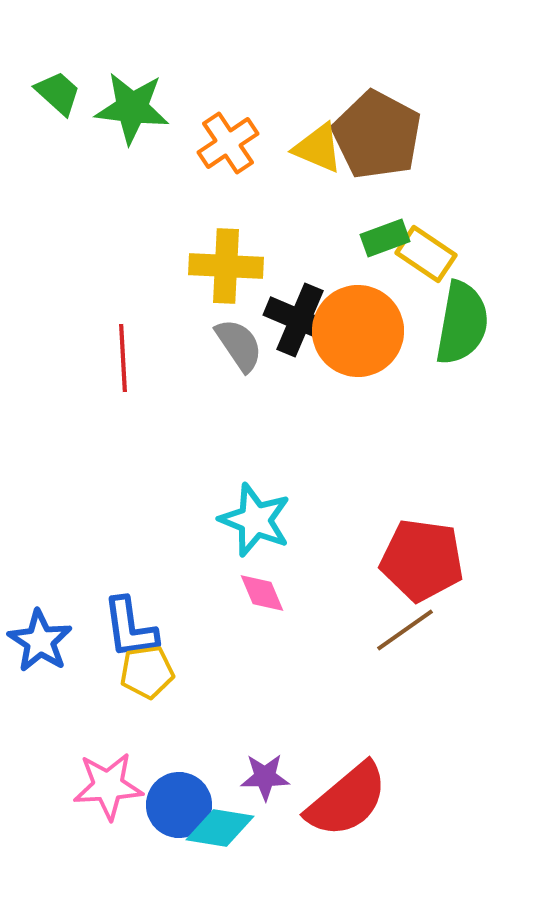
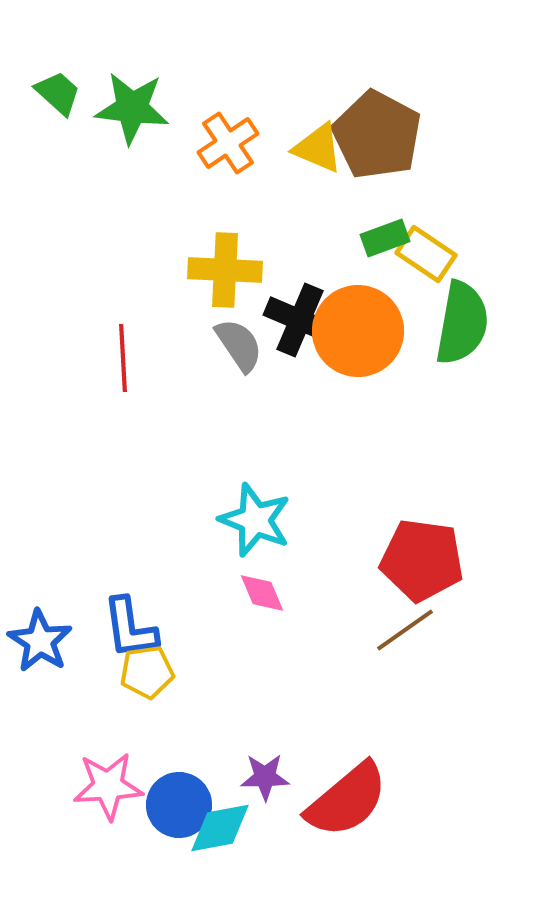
yellow cross: moved 1 px left, 4 px down
cyan diamond: rotated 20 degrees counterclockwise
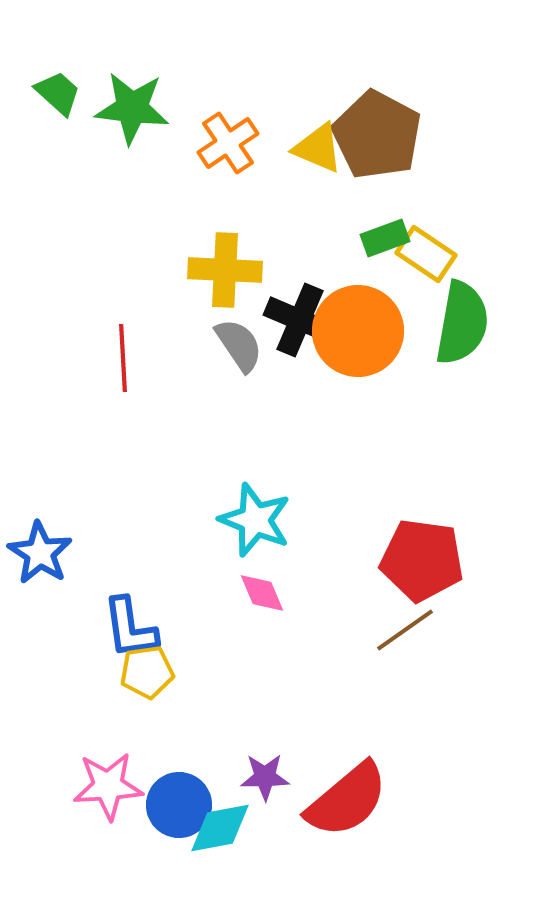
blue star: moved 88 px up
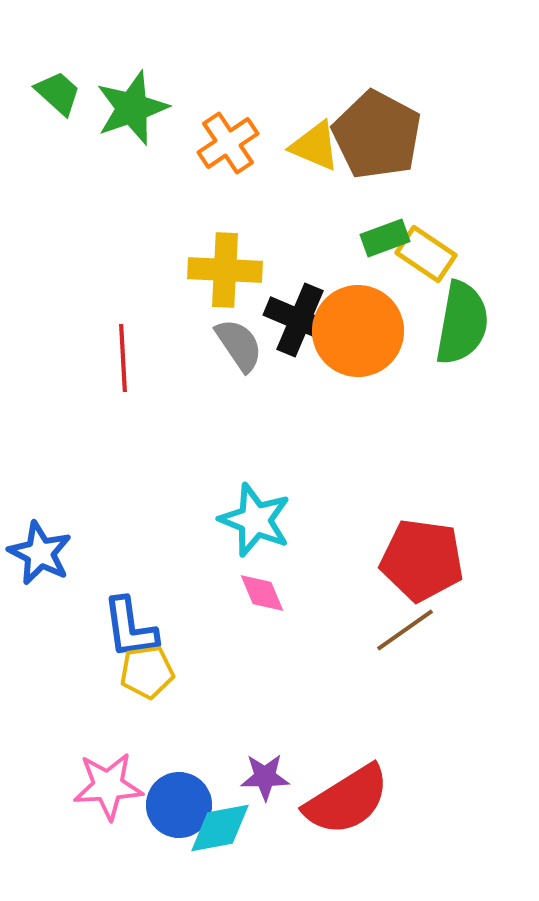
green star: rotated 26 degrees counterclockwise
yellow triangle: moved 3 px left, 2 px up
blue star: rotated 6 degrees counterclockwise
red semicircle: rotated 8 degrees clockwise
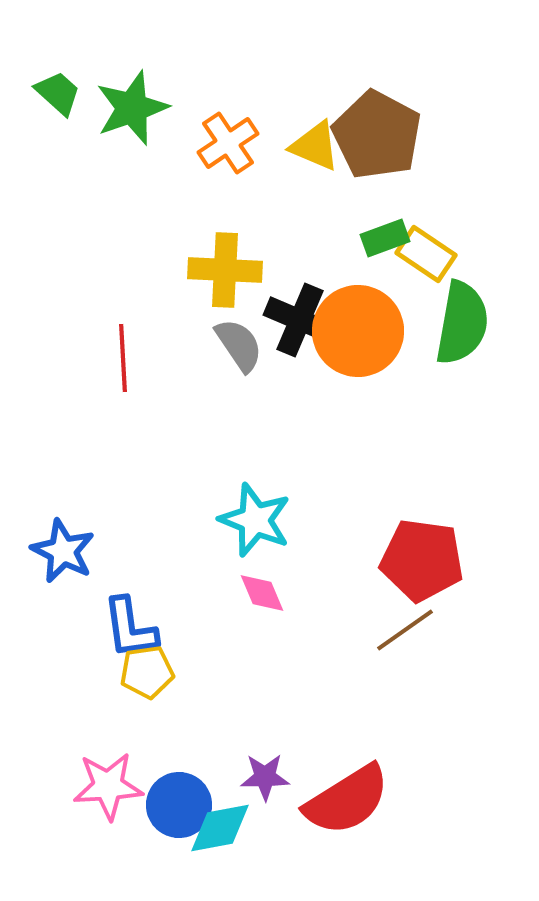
blue star: moved 23 px right, 2 px up
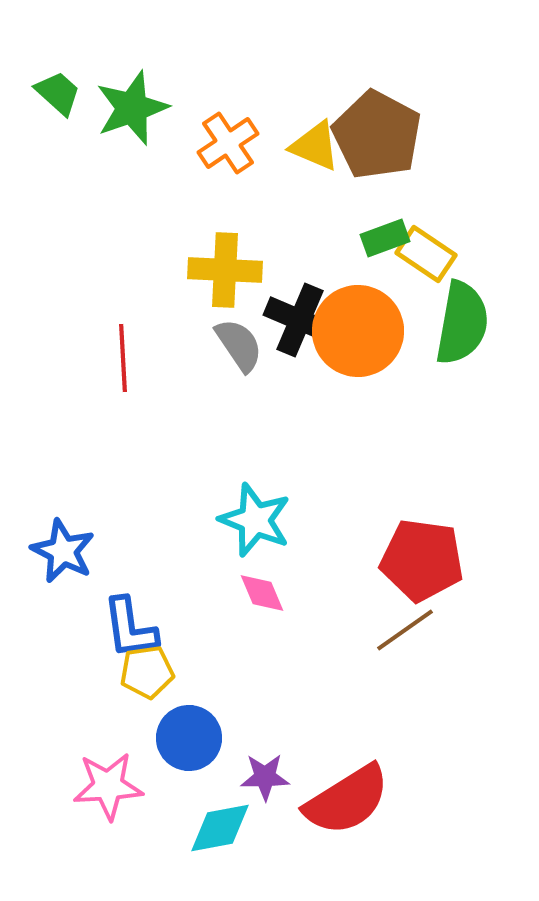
blue circle: moved 10 px right, 67 px up
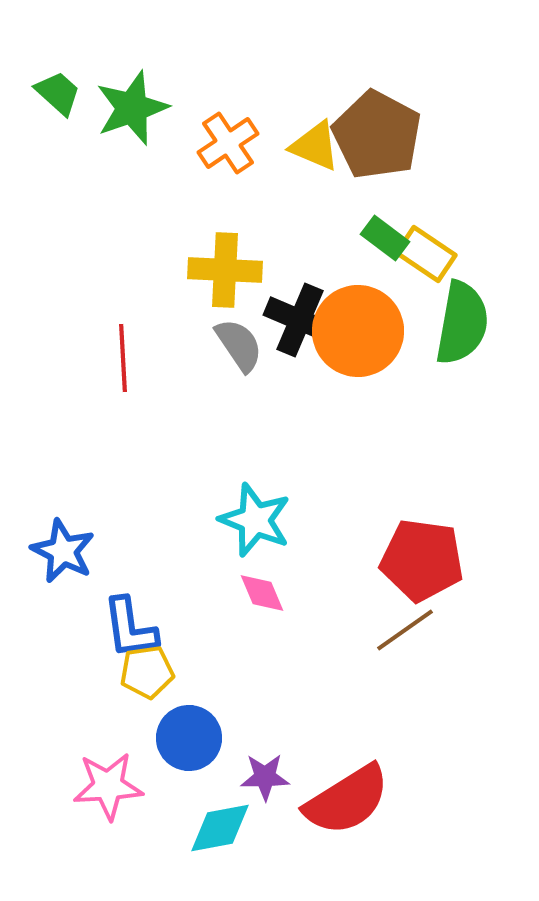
green rectangle: rotated 57 degrees clockwise
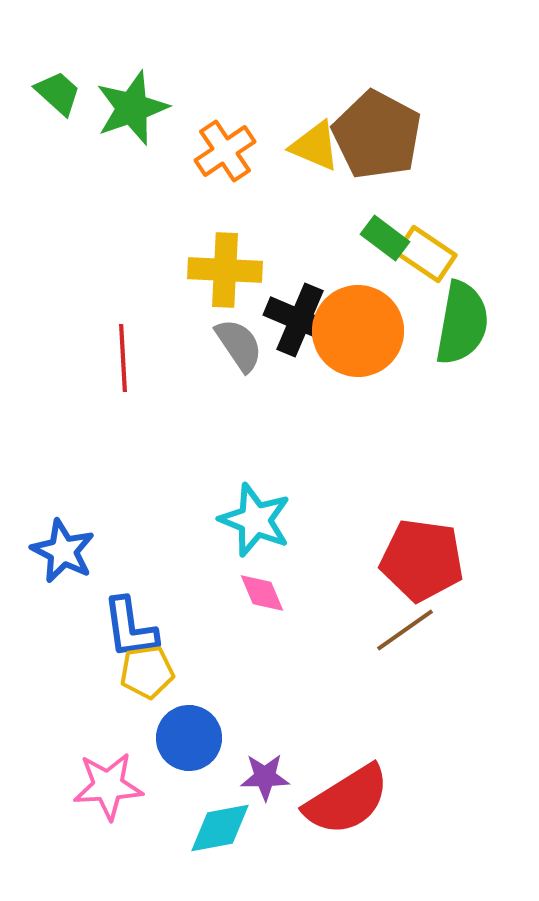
orange cross: moved 3 px left, 8 px down
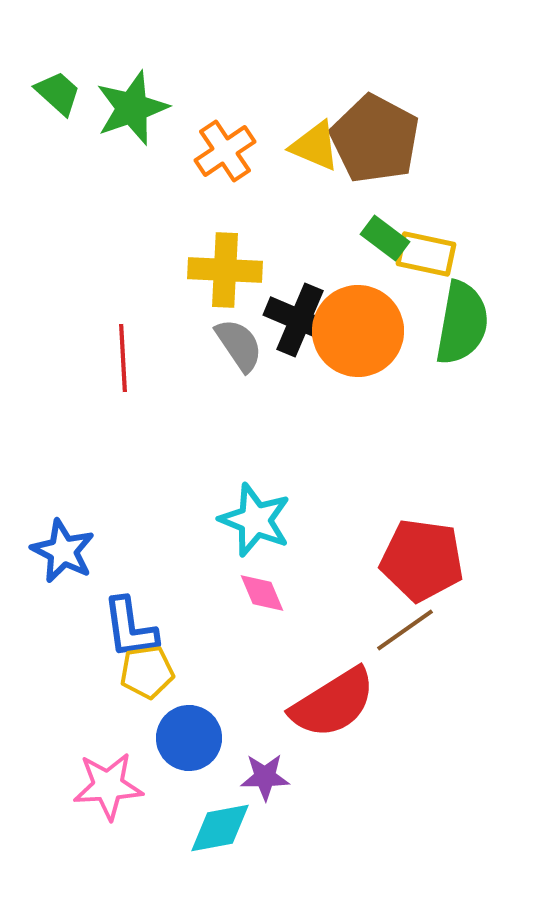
brown pentagon: moved 2 px left, 4 px down
yellow rectangle: rotated 22 degrees counterclockwise
red semicircle: moved 14 px left, 97 px up
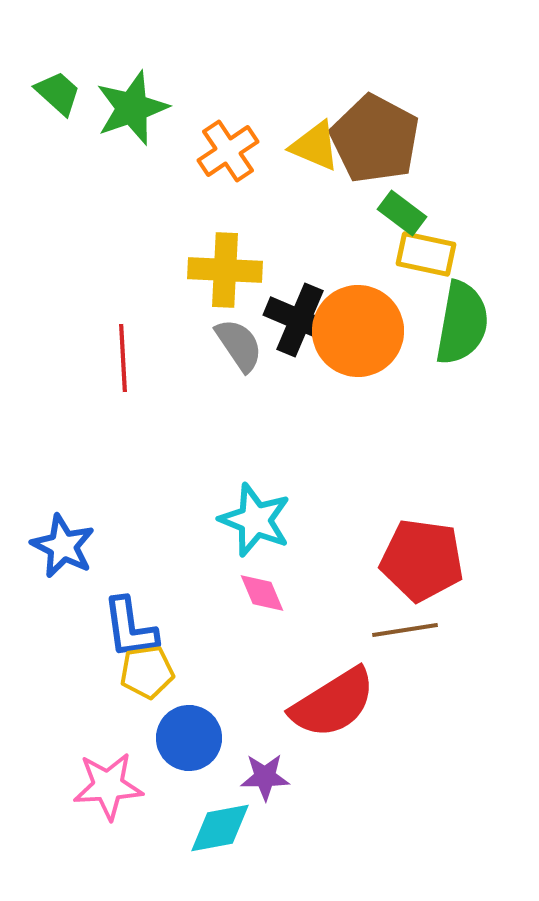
orange cross: moved 3 px right
green rectangle: moved 17 px right, 25 px up
blue star: moved 5 px up
brown line: rotated 26 degrees clockwise
